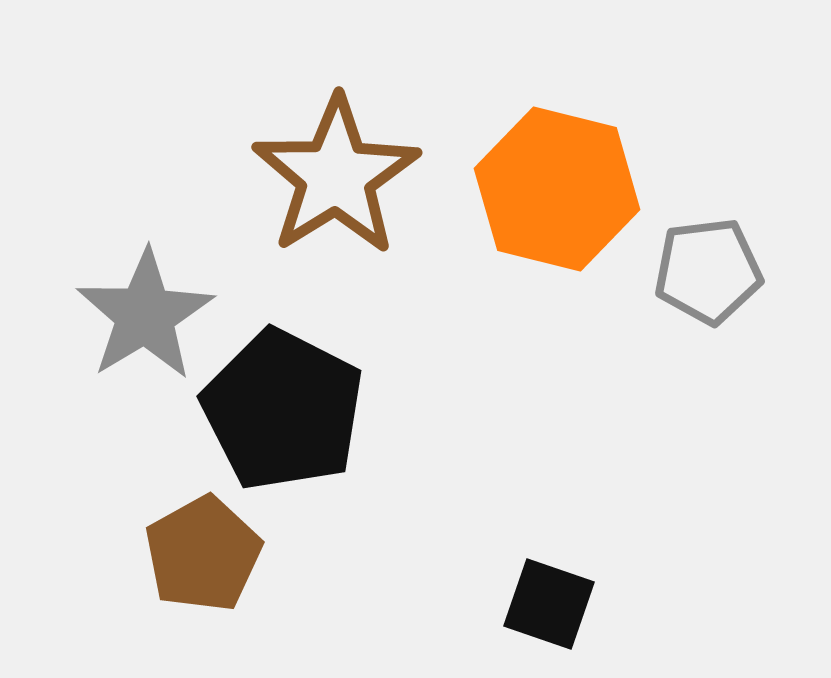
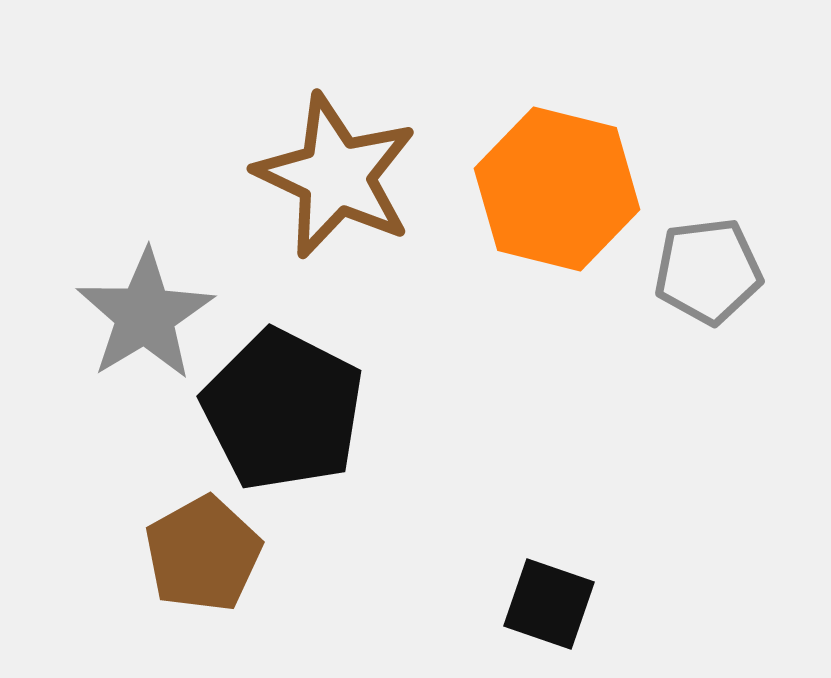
brown star: rotated 15 degrees counterclockwise
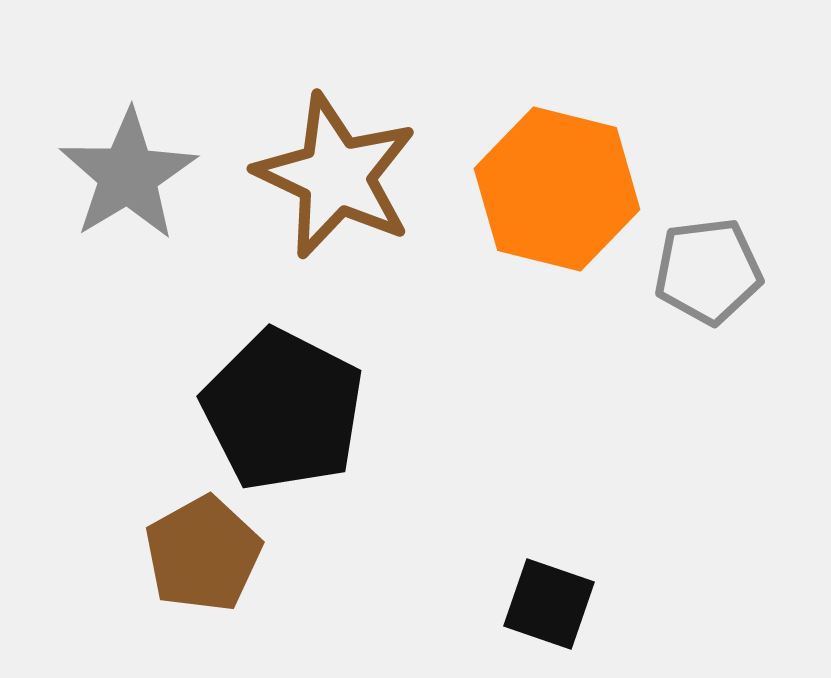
gray star: moved 17 px left, 140 px up
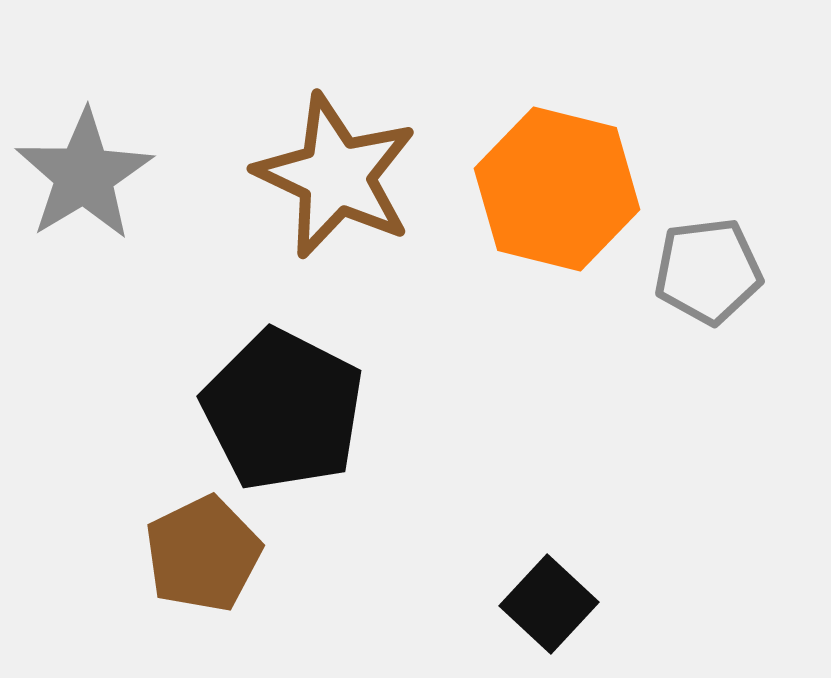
gray star: moved 44 px left
brown pentagon: rotated 3 degrees clockwise
black square: rotated 24 degrees clockwise
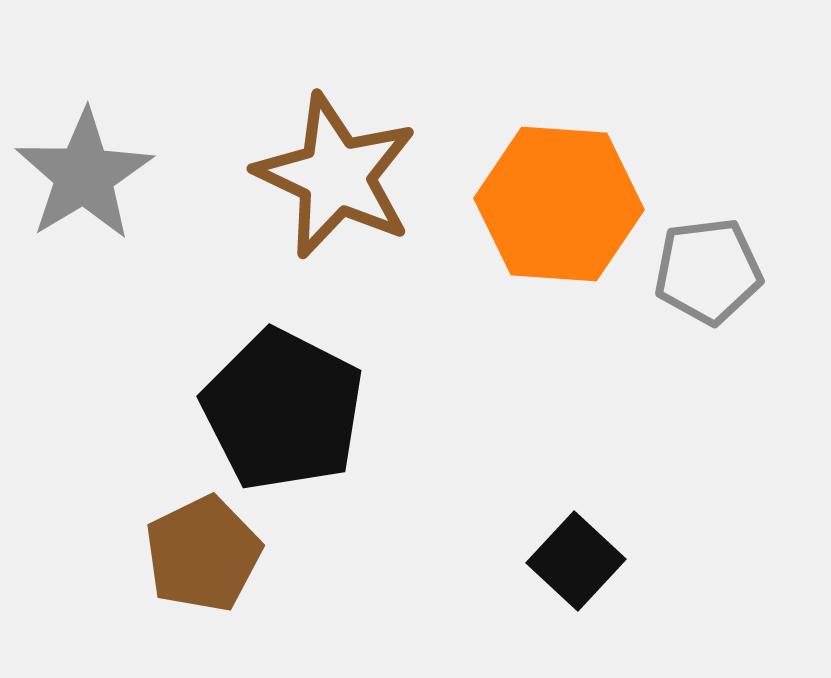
orange hexagon: moved 2 px right, 15 px down; rotated 10 degrees counterclockwise
black square: moved 27 px right, 43 px up
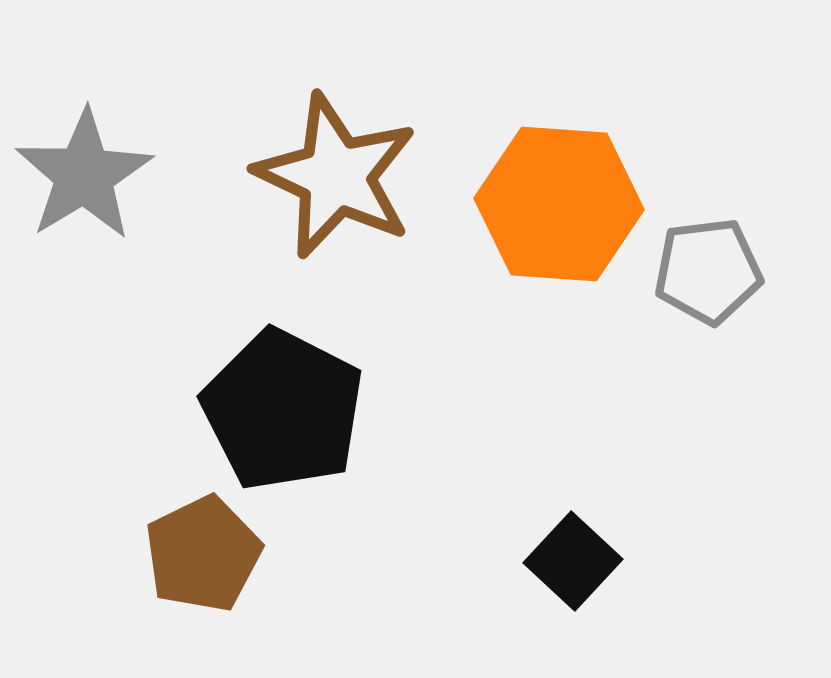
black square: moved 3 px left
